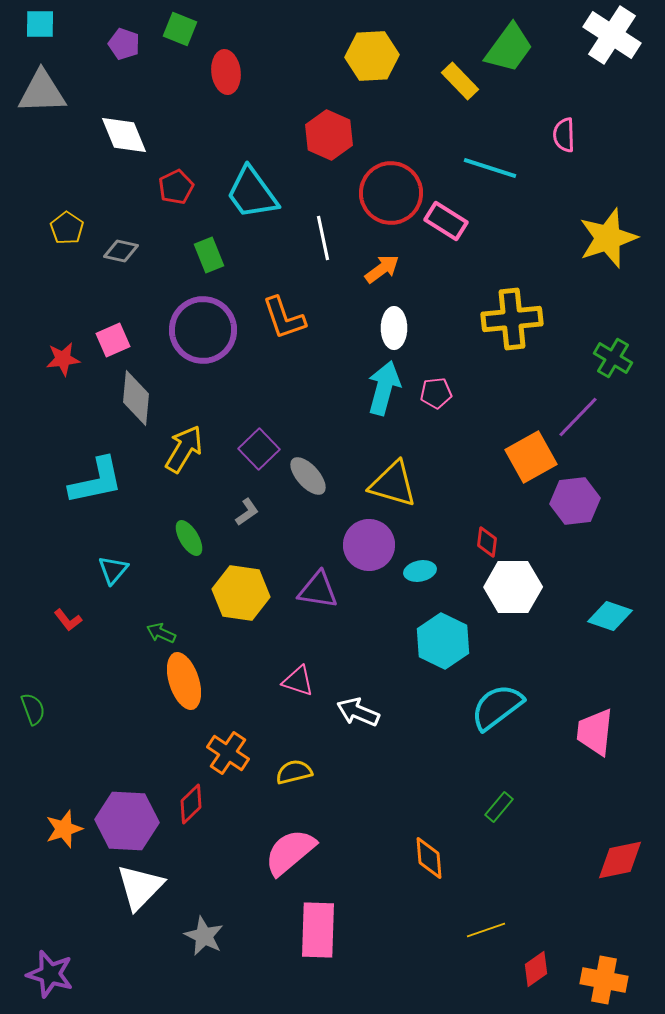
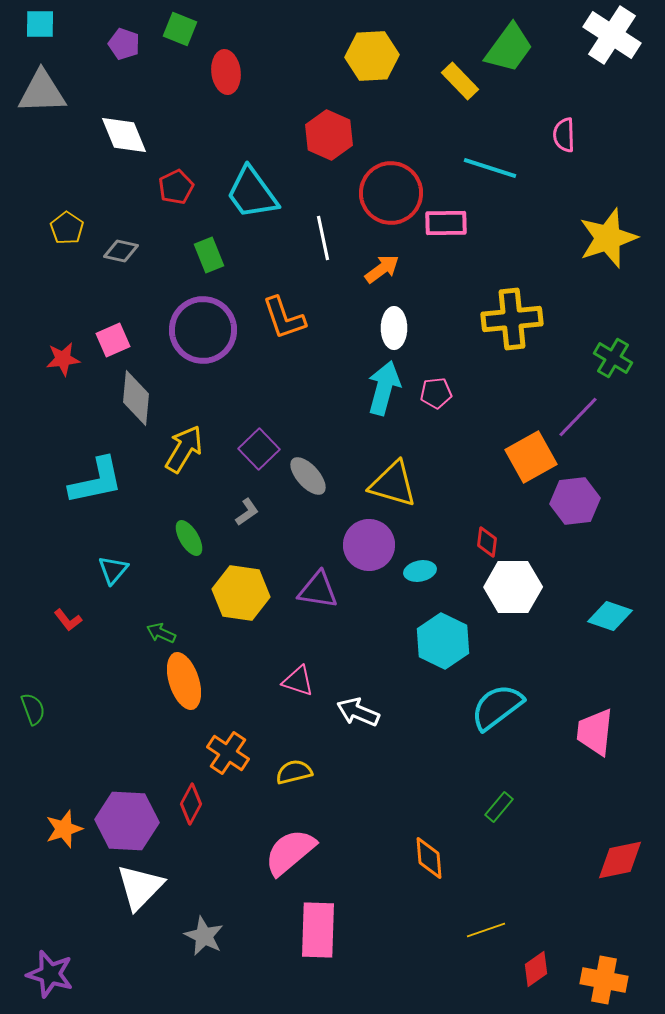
pink rectangle at (446, 221): moved 2 px down; rotated 33 degrees counterclockwise
red diamond at (191, 804): rotated 18 degrees counterclockwise
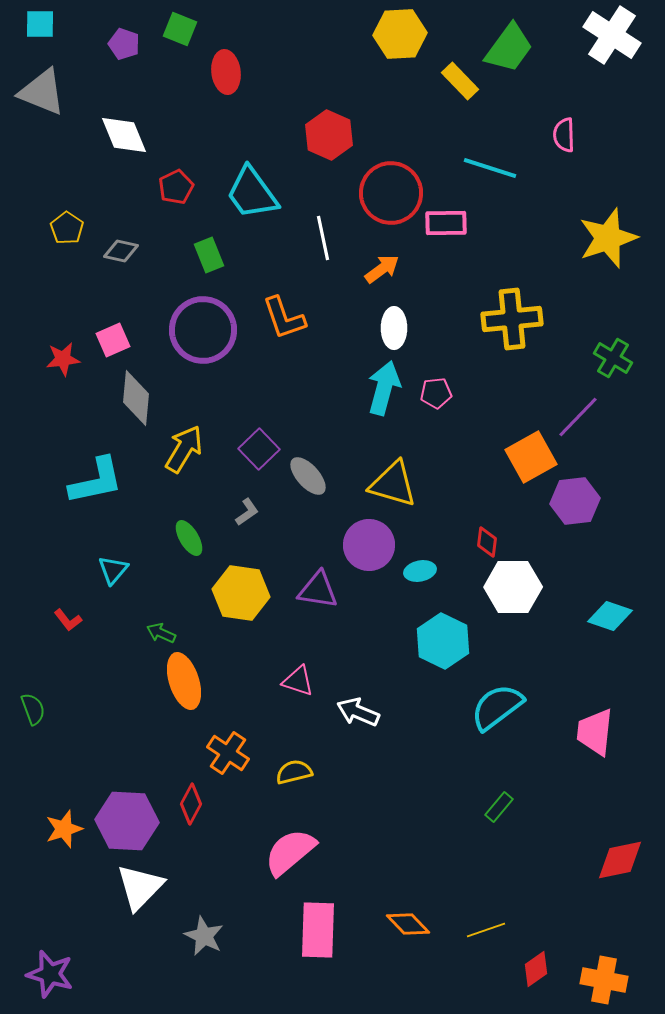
yellow hexagon at (372, 56): moved 28 px right, 22 px up
gray triangle at (42, 92): rotated 24 degrees clockwise
orange diamond at (429, 858): moved 21 px left, 66 px down; rotated 39 degrees counterclockwise
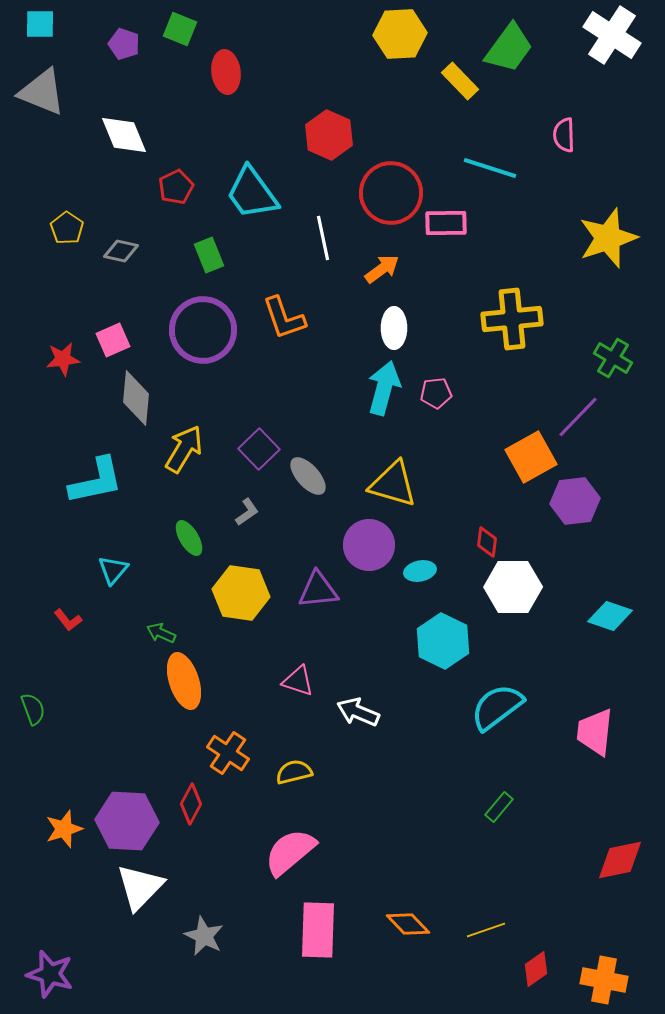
purple triangle at (318, 590): rotated 15 degrees counterclockwise
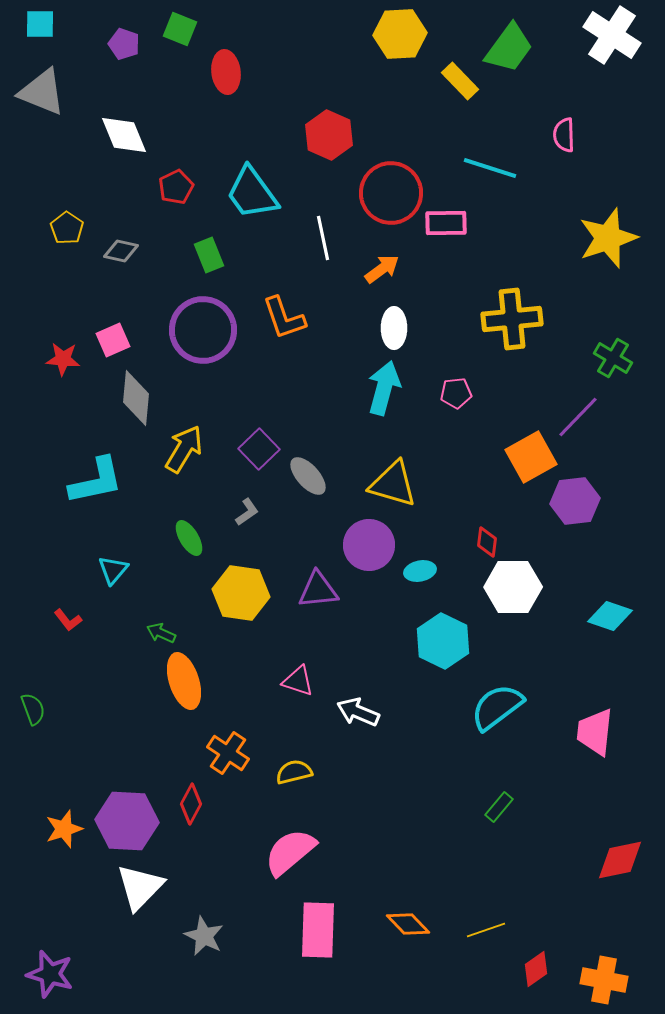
red star at (63, 359): rotated 12 degrees clockwise
pink pentagon at (436, 393): moved 20 px right
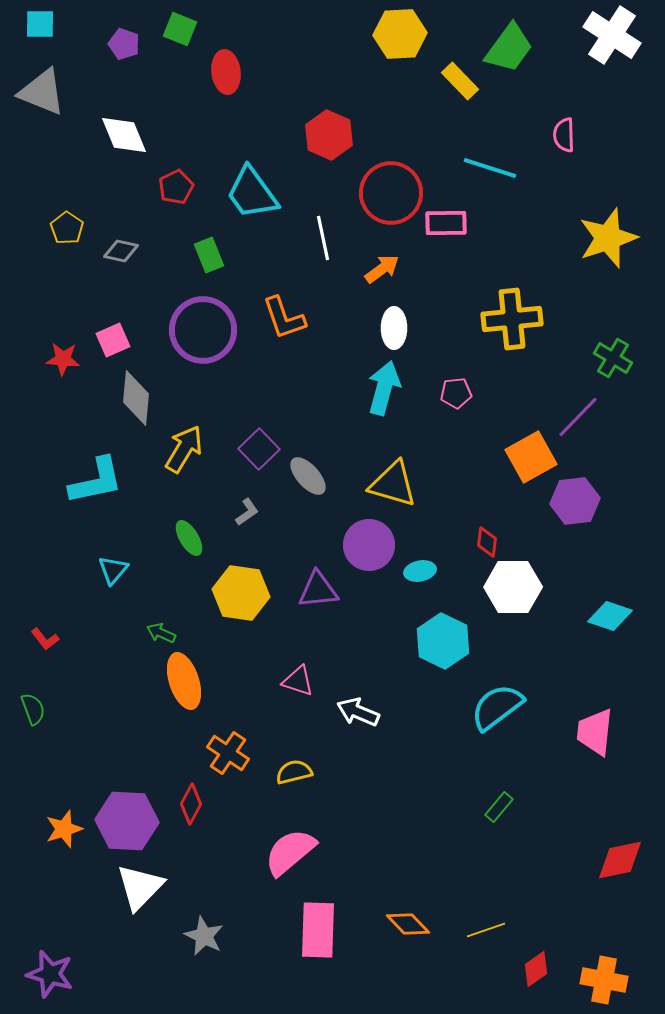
red L-shape at (68, 620): moved 23 px left, 19 px down
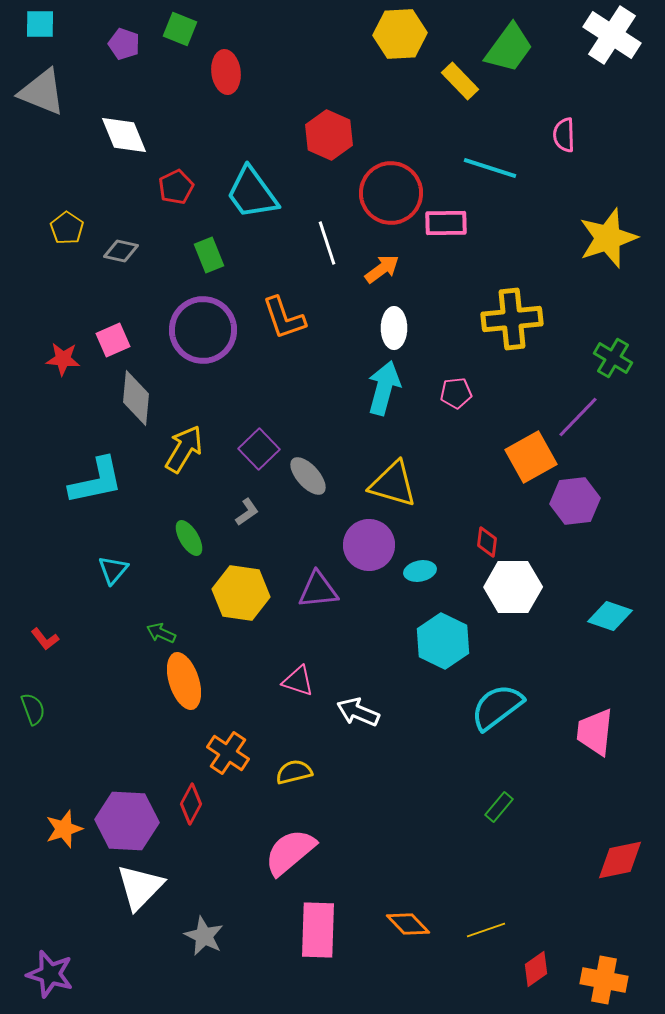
white line at (323, 238): moved 4 px right, 5 px down; rotated 6 degrees counterclockwise
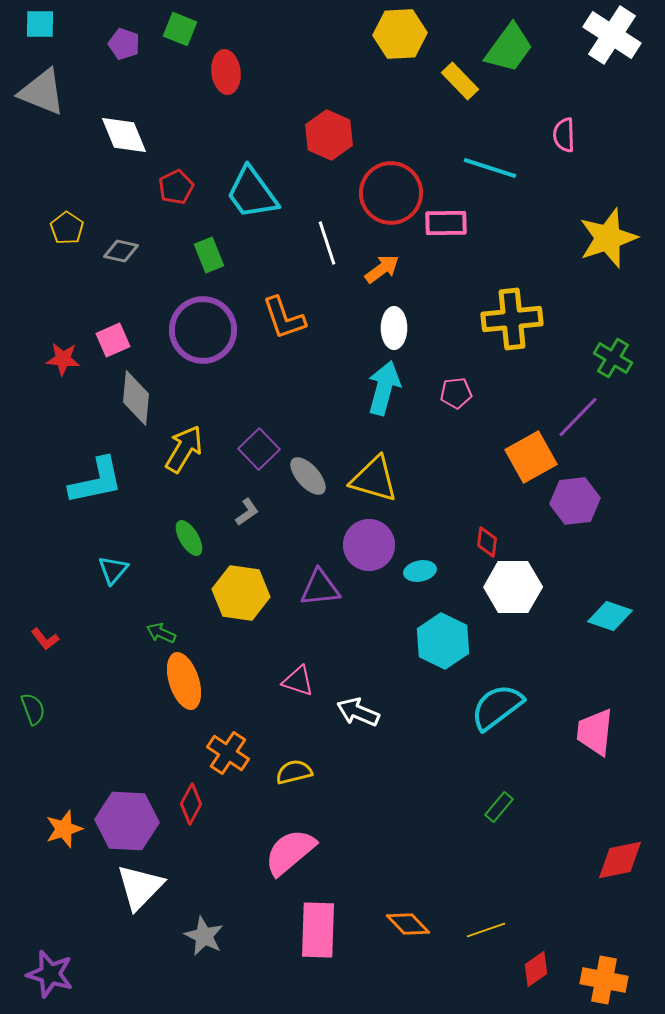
yellow triangle at (393, 484): moved 19 px left, 5 px up
purple triangle at (318, 590): moved 2 px right, 2 px up
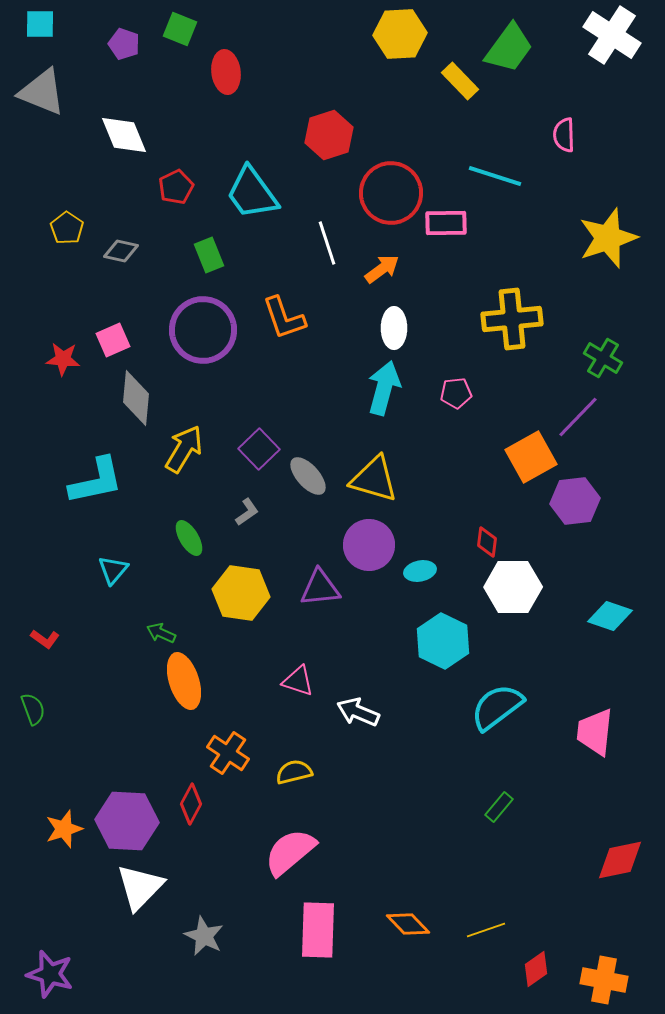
red hexagon at (329, 135): rotated 18 degrees clockwise
cyan line at (490, 168): moved 5 px right, 8 px down
green cross at (613, 358): moved 10 px left
red L-shape at (45, 639): rotated 16 degrees counterclockwise
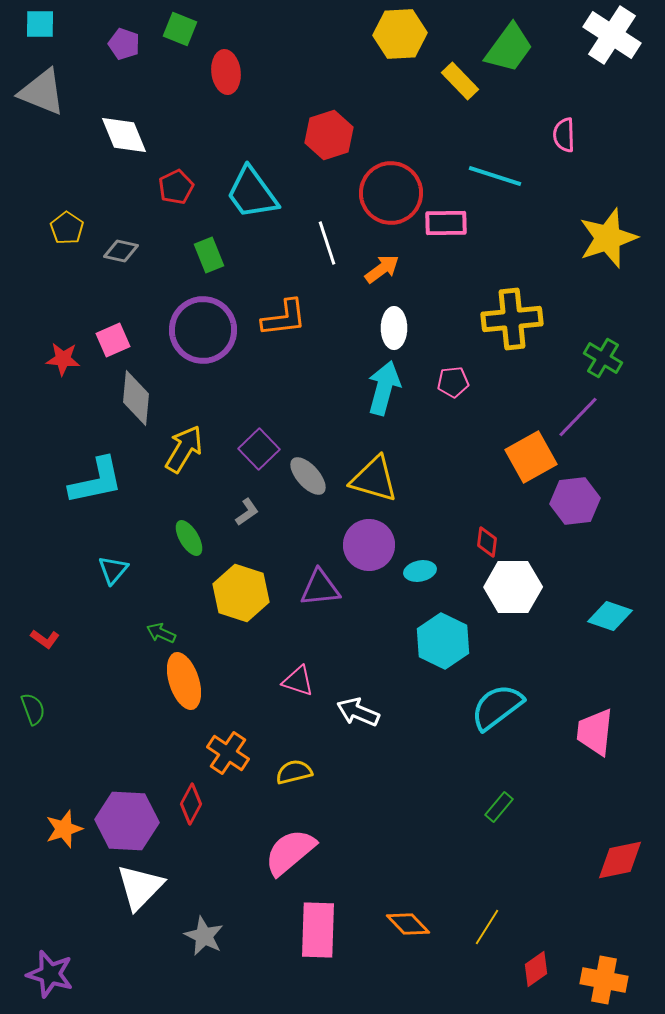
orange L-shape at (284, 318): rotated 78 degrees counterclockwise
pink pentagon at (456, 393): moved 3 px left, 11 px up
yellow hexagon at (241, 593): rotated 10 degrees clockwise
yellow line at (486, 930): moved 1 px right, 3 px up; rotated 39 degrees counterclockwise
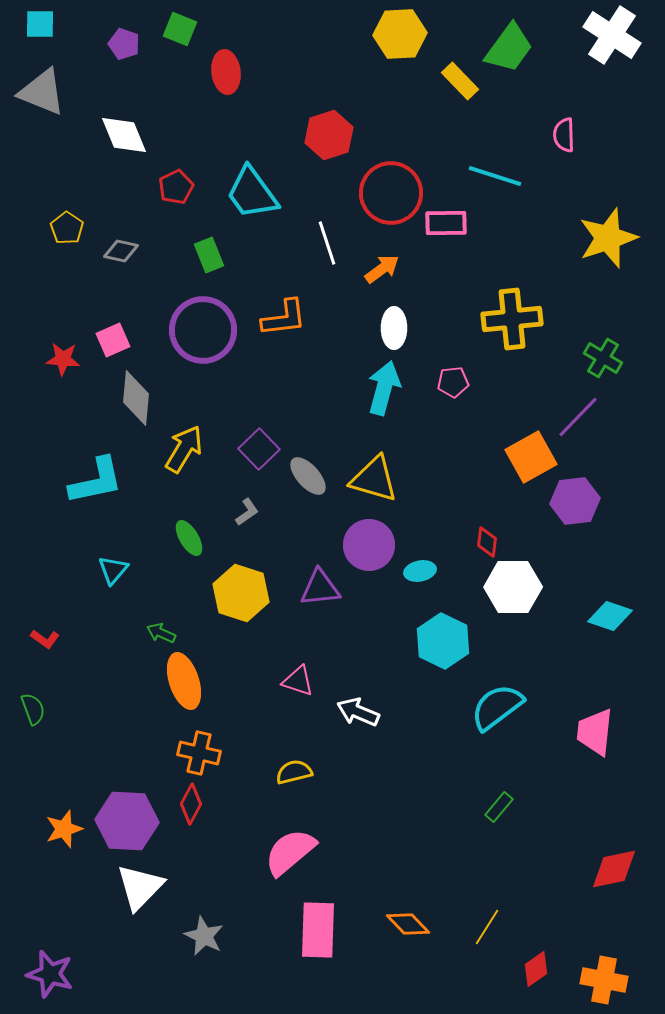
orange cross at (228, 753): moved 29 px left; rotated 21 degrees counterclockwise
red diamond at (620, 860): moved 6 px left, 9 px down
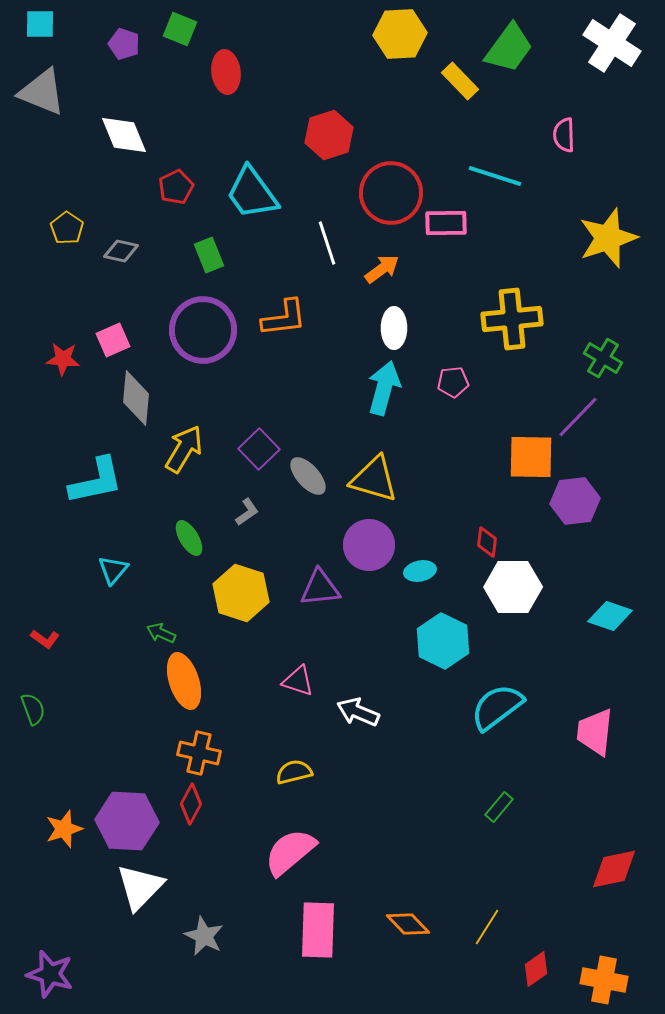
white cross at (612, 35): moved 8 px down
orange square at (531, 457): rotated 30 degrees clockwise
